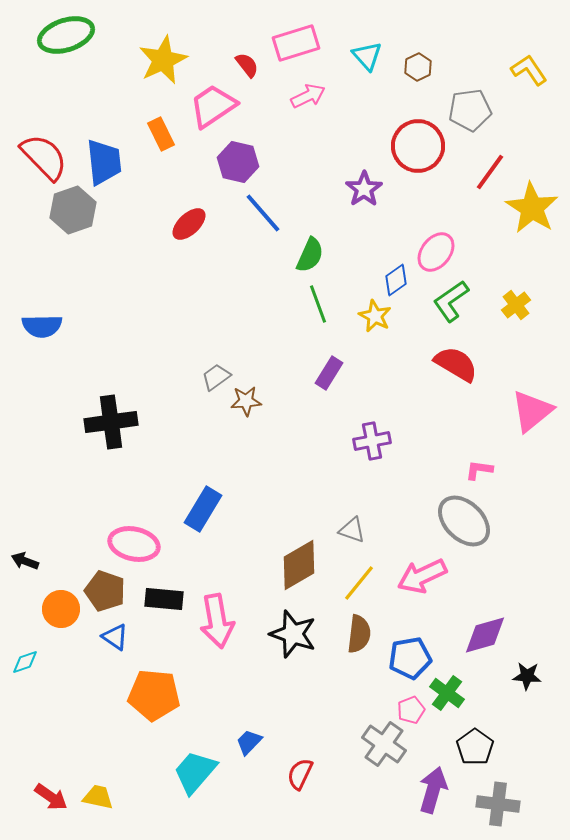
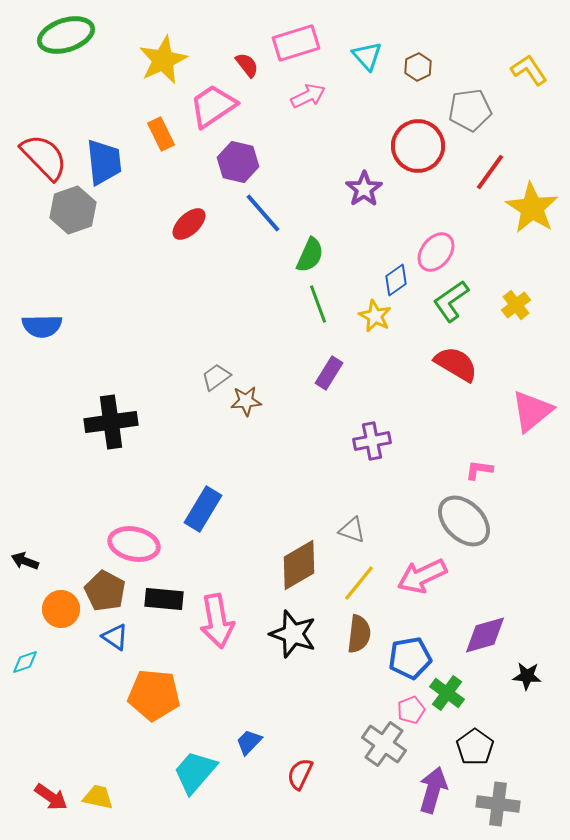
brown pentagon at (105, 591): rotated 9 degrees clockwise
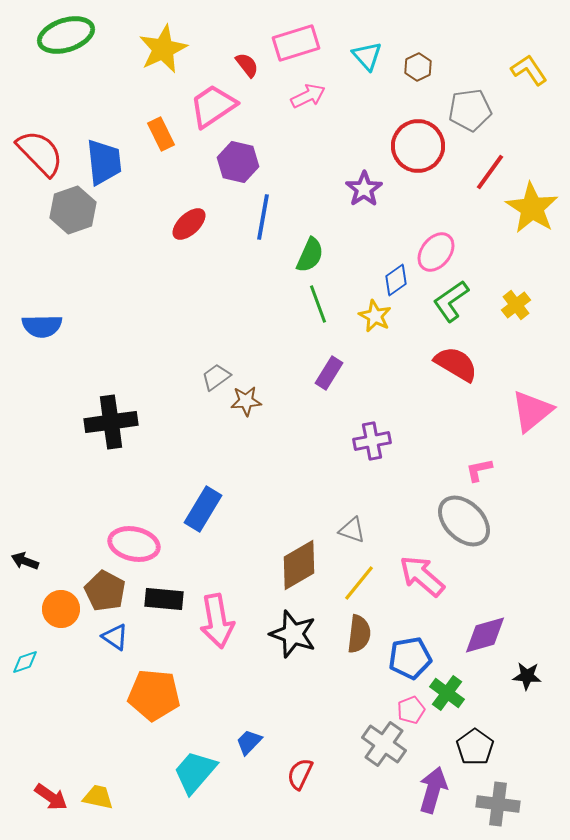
yellow star at (163, 60): moved 11 px up
red semicircle at (44, 157): moved 4 px left, 4 px up
blue line at (263, 213): moved 4 px down; rotated 51 degrees clockwise
pink L-shape at (479, 470): rotated 20 degrees counterclockwise
pink arrow at (422, 576): rotated 66 degrees clockwise
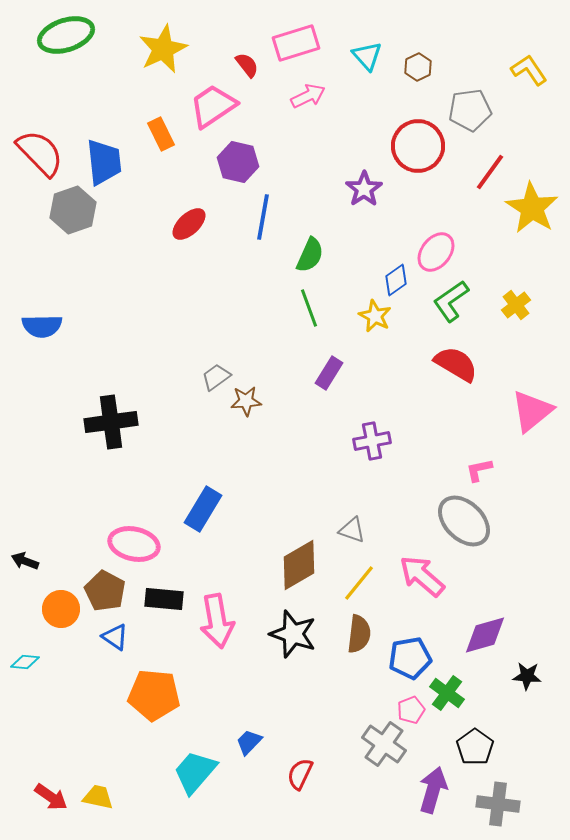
green line at (318, 304): moved 9 px left, 4 px down
cyan diamond at (25, 662): rotated 24 degrees clockwise
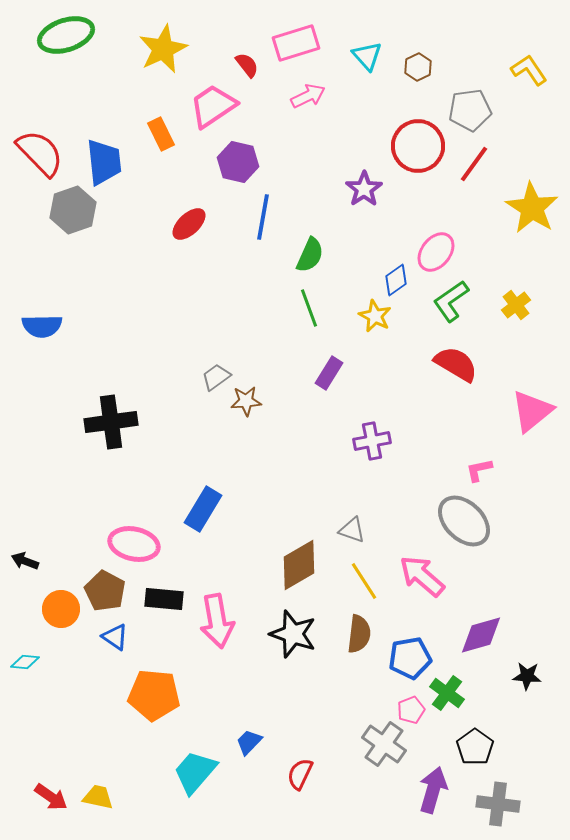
red line at (490, 172): moved 16 px left, 8 px up
yellow line at (359, 583): moved 5 px right, 2 px up; rotated 72 degrees counterclockwise
purple diamond at (485, 635): moved 4 px left
